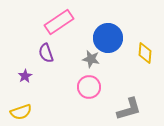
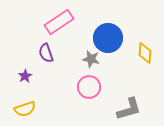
yellow semicircle: moved 4 px right, 3 px up
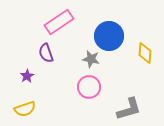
blue circle: moved 1 px right, 2 px up
purple star: moved 2 px right
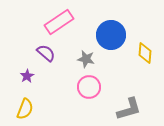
blue circle: moved 2 px right, 1 px up
purple semicircle: rotated 150 degrees clockwise
gray star: moved 5 px left
yellow semicircle: rotated 50 degrees counterclockwise
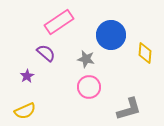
yellow semicircle: moved 2 px down; rotated 45 degrees clockwise
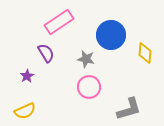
purple semicircle: rotated 18 degrees clockwise
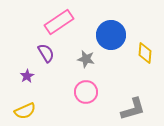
pink circle: moved 3 px left, 5 px down
gray L-shape: moved 4 px right
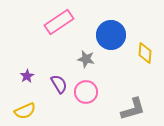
purple semicircle: moved 13 px right, 31 px down
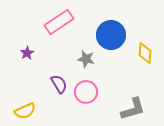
purple star: moved 23 px up
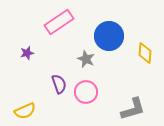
blue circle: moved 2 px left, 1 px down
purple star: rotated 16 degrees clockwise
gray star: rotated 12 degrees clockwise
purple semicircle: rotated 12 degrees clockwise
